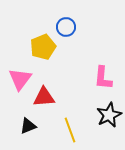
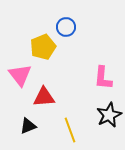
pink triangle: moved 4 px up; rotated 15 degrees counterclockwise
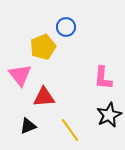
yellow line: rotated 15 degrees counterclockwise
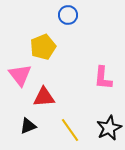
blue circle: moved 2 px right, 12 px up
black star: moved 13 px down
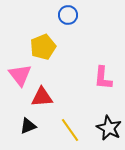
red triangle: moved 2 px left
black star: rotated 20 degrees counterclockwise
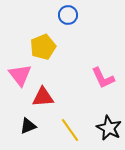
pink L-shape: rotated 30 degrees counterclockwise
red triangle: moved 1 px right
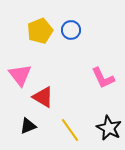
blue circle: moved 3 px right, 15 px down
yellow pentagon: moved 3 px left, 16 px up
red triangle: rotated 35 degrees clockwise
